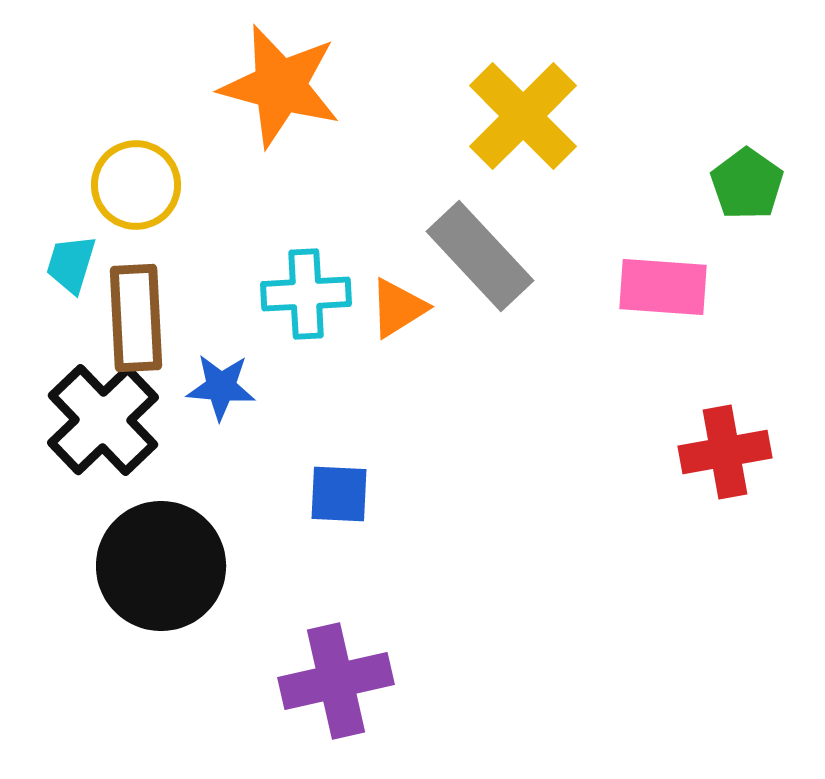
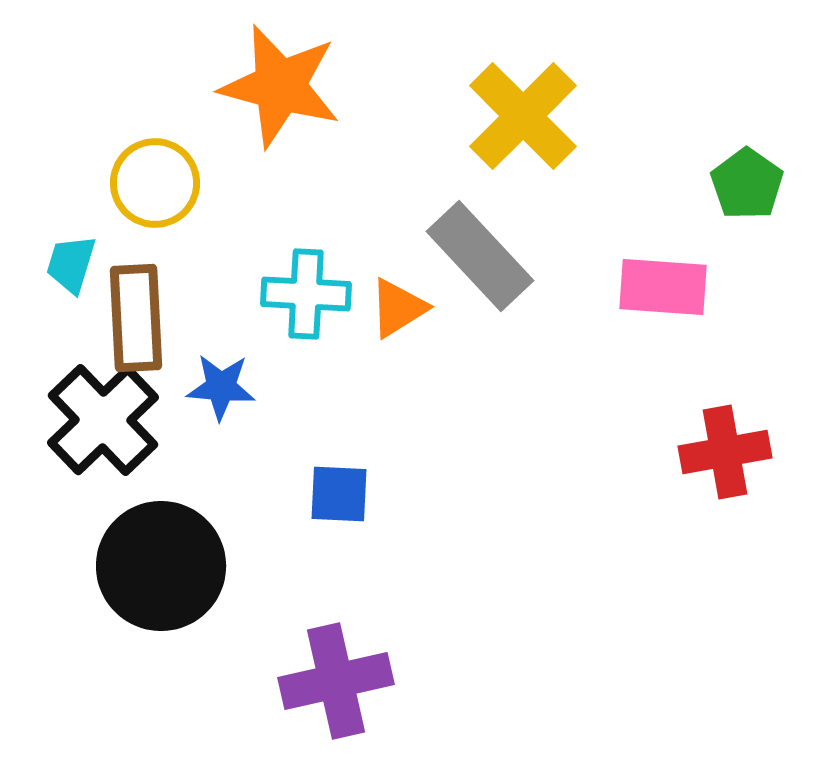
yellow circle: moved 19 px right, 2 px up
cyan cross: rotated 6 degrees clockwise
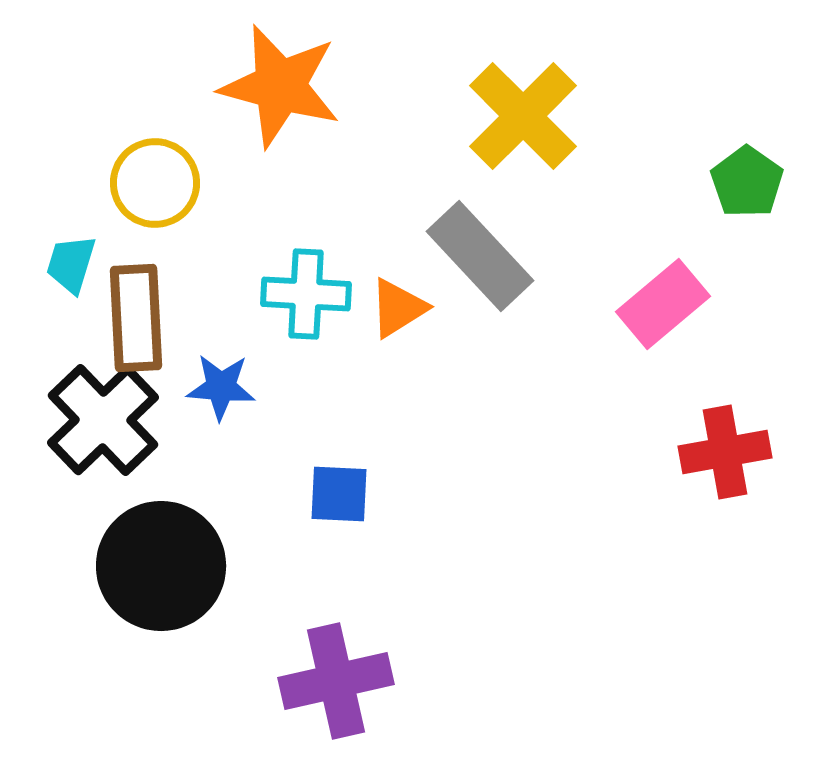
green pentagon: moved 2 px up
pink rectangle: moved 17 px down; rotated 44 degrees counterclockwise
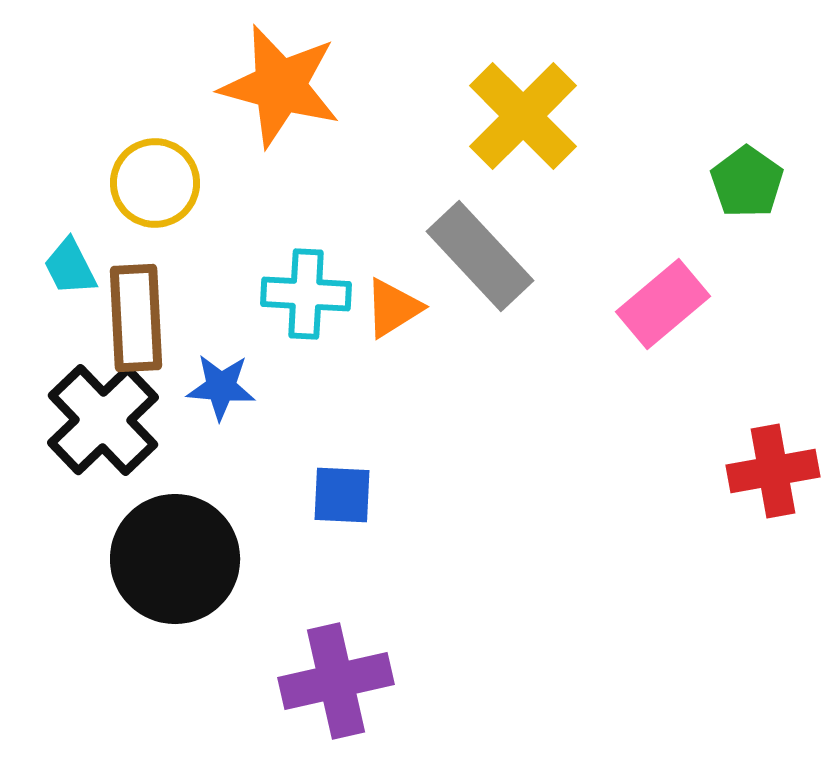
cyan trapezoid: moved 1 px left, 3 px down; rotated 44 degrees counterclockwise
orange triangle: moved 5 px left
red cross: moved 48 px right, 19 px down
blue square: moved 3 px right, 1 px down
black circle: moved 14 px right, 7 px up
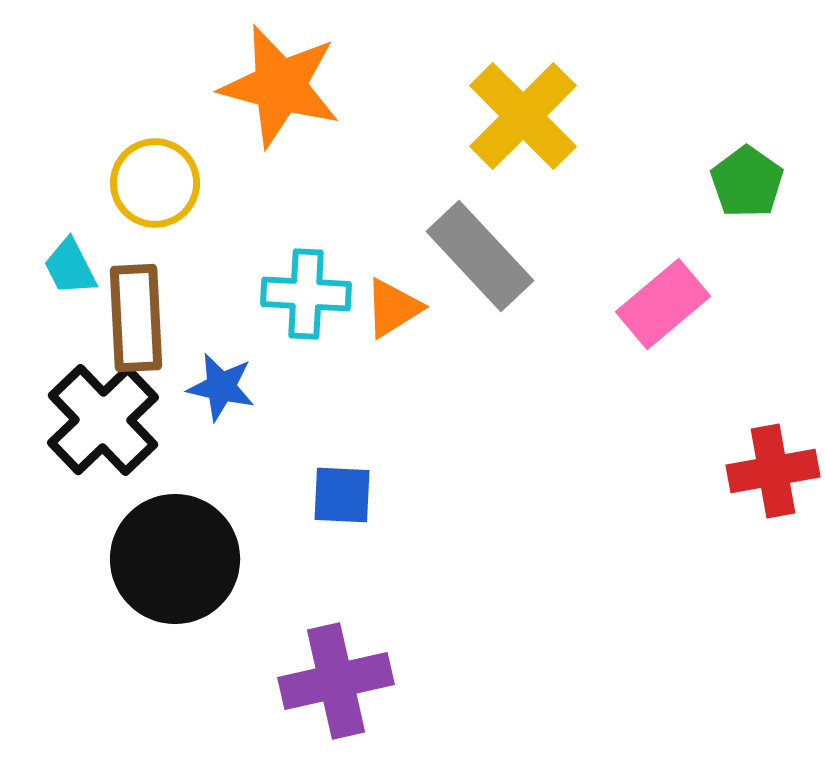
blue star: rotated 8 degrees clockwise
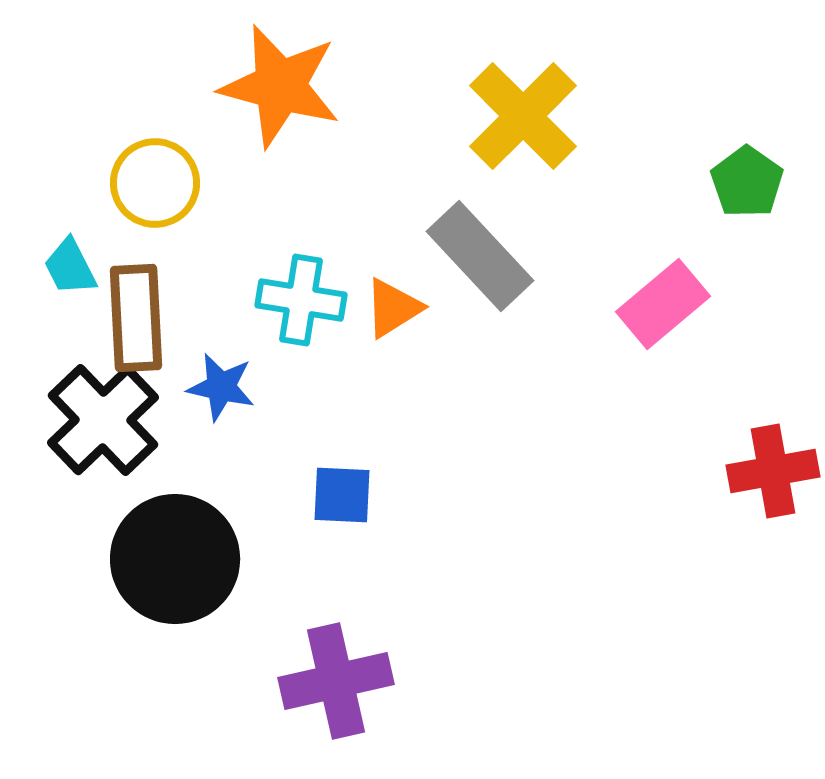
cyan cross: moved 5 px left, 6 px down; rotated 6 degrees clockwise
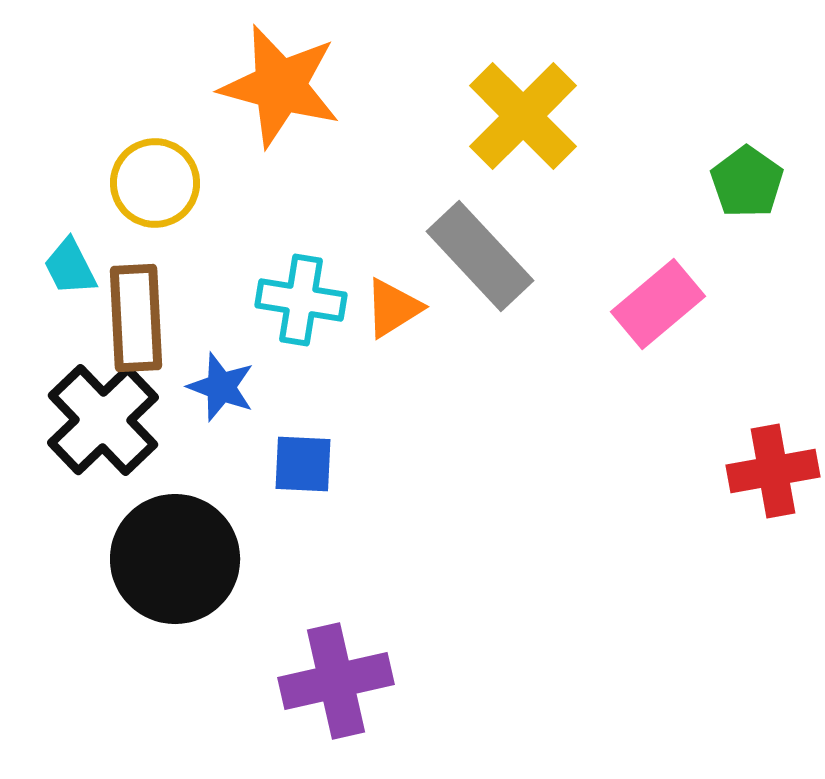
pink rectangle: moved 5 px left
blue star: rotated 8 degrees clockwise
blue square: moved 39 px left, 31 px up
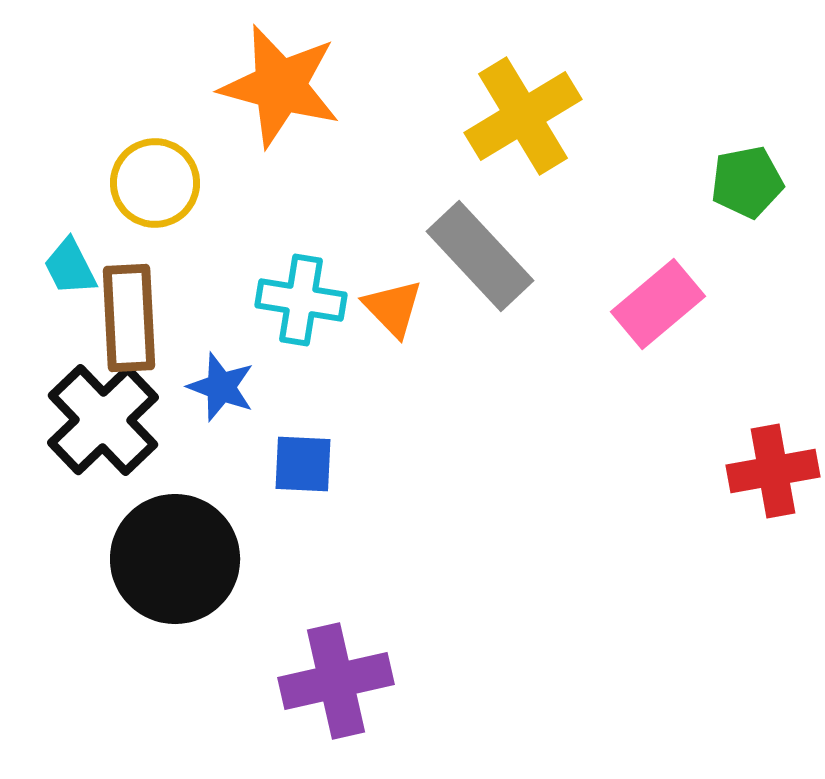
yellow cross: rotated 14 degrees clockwise
green pentagon: rotated 26 degrees clockwise
orange triangle: rotated 42 degrees counterclockwise
brown rectangle: moved 7 px left
